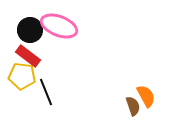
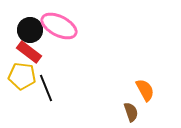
pink ellipse: rotated 6 degrees clockwise
red rectangle: moved 1 px right, 4 px up
black line: moved 4 px up
orange semicircle: moved 1 px left, 6 px up
brown semicircle: moved 2 px left, 6 px down
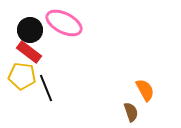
pink ellipse: moved 5 px right, 3 px up
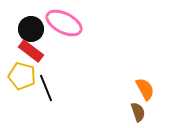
black circle: moved 1 px right, 1 px up
red rectangle: moved 2 px right, 1 px up
yellow pentagon: rotated 8 degrees clockwise
orange semicircle: moved 1 px up
brown semicircle: moved 7 px right
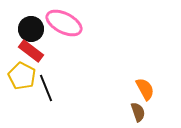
yellow pentagon: rotated 12 degrees clockwise
